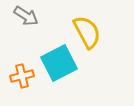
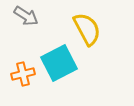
yellow semicircle: moved 3 px up
orange cross: moved 1 px right, 2 px up
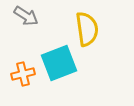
yellow semicircle: rotated 20 degrees clockwise
cyan square: rotated 6 degrees clockwise
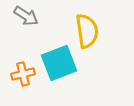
yellow semicircle: moved 2 px down
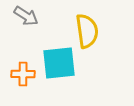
cyan square: rotated 15 degrees clockwise
orange cross: rotated 15 degrees clockwise
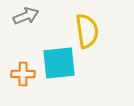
gray arrow: rotated 55 degrees counterclockwise
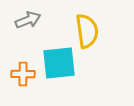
gray arrow: moved 2 px right, 4 px down
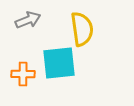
yellow semicircle: moved 5 px left, 2 px up
